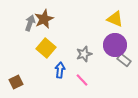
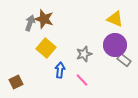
brown star: rotated 30 degrees counterclockwise
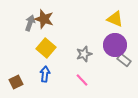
blue arrow: moved 15 px left, 4 px down
